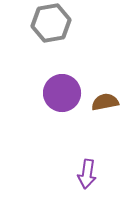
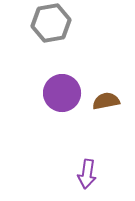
brown semicircle: moved 1 px right, 1 px up
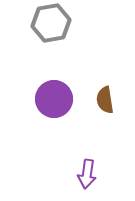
purple circle: moved 8 px left, 6 px down
brown semicircle: moved 1 px left, 1 px up; rotated 88 degrees counterclockwise
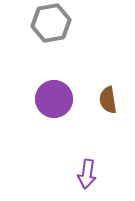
brown semicircle: moved 3 px right
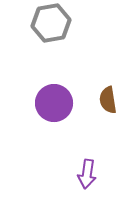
purple circle: moved 4 px down
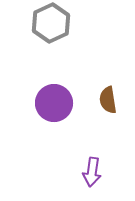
gray hexagon: rotated 15 degrees counterclockwise
purple arrow: moved 5 px right, 2 px up
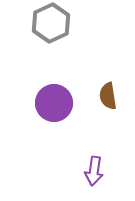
brown semicircle: moved 4 px up
purple arrow: moved 2 px right, 1 px up
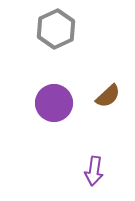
gray hexagon: moved 5 px right, 6 px down
brown semicircle: rotated 124 degrees counterclockwise
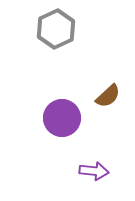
purple circle: moved 8 px right, 15 px down
purple arrow: rotated 92 degrees counterclockwise
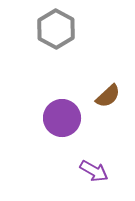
gray hexagon: rotated 6 degrees counterclockwise
purple arrow: rotated 24 degrees clockwise
